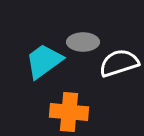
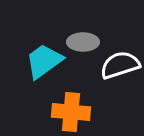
white semicircle: moved 1 px right, 2 px down
orange cross: moved 2 px right
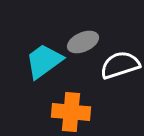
gray ellipse: rotated 24 degrees counterclockwise
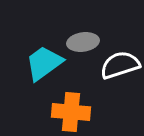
gray ellipse: rotated 16 degrees clockwise
cyan trapezoid: moved 2 px down
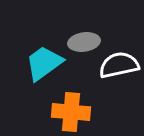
gray ellipse: moved 1 px right
white semicircle: moved 1 px left; rotated 6 degrees clockwise
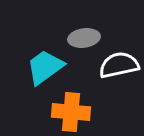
gray ellipse: moved 4 px up
cyan trapezoid: moved 1 px right, 4 px down
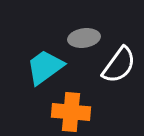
white semicircle: rotated 138 degrees clockwise
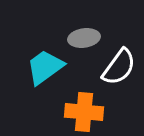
white semicircle: moved 2 px down
orange cross: moved 13 px right
